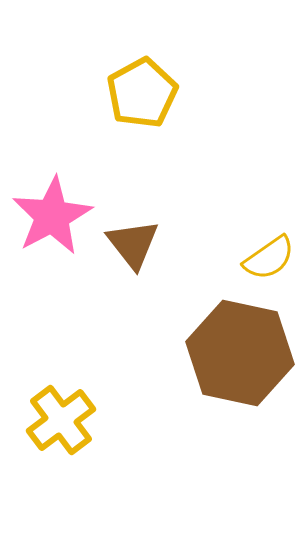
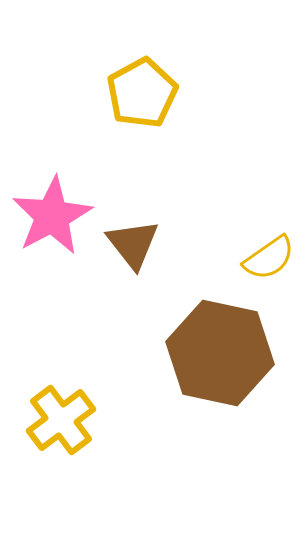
brown hexagon: moved 20 px left
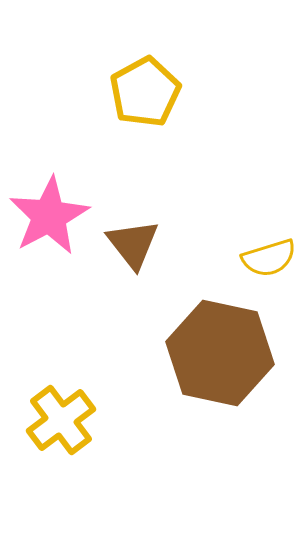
yellow pentagon: moved 3 px right, 1 px up
pink star: moved 3 px left
yellow semicircle: rotated 18 degrees clockwise
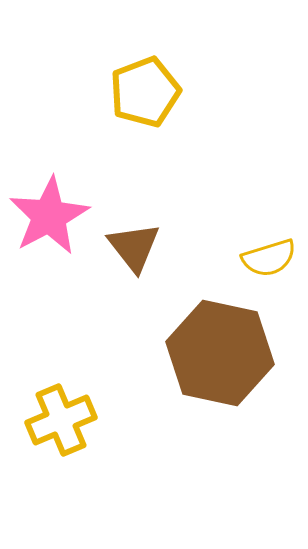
yellow pentagon: rotated 8 degrees clockwise
brown triangle: moved 1 px right, 3 px down
yellow cross: rotated 14 degrees clockwise
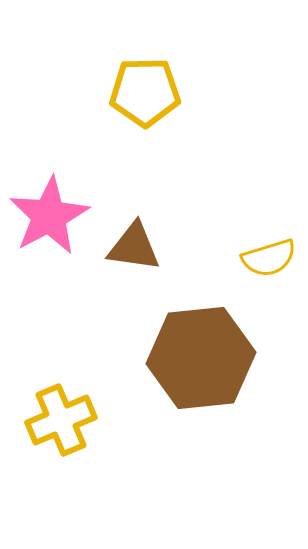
yellow pentagon: rotated 20 degrees clockwise
brown triangle: rotated 44 degrees counterclockwise
brown hexagon: moved 19 px left, 5 px down; rotated 18 degrees counterclockwise
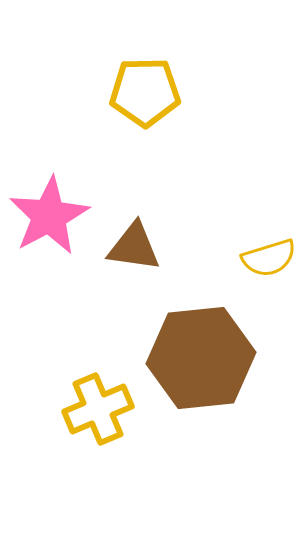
yellow cross: moved 37 px right, 11 px up
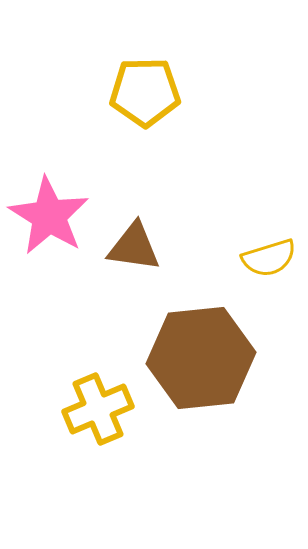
pink star: rotated 12 degrees counterclockwise
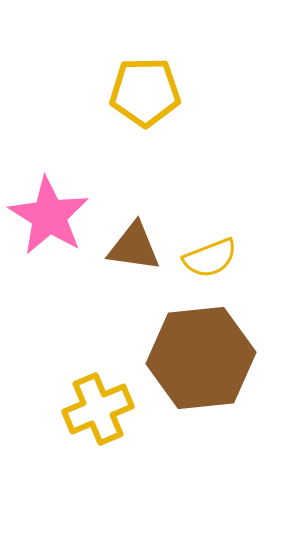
yellow semicircle: moved 59 px left; rotated 4 degrees counterclockwise
